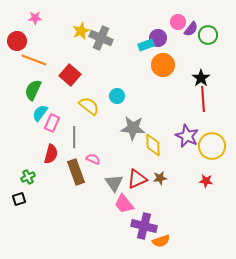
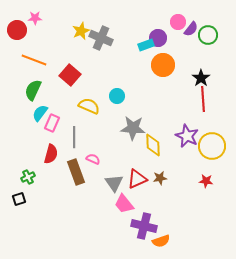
red circle: moved 11 px up
yellow semicircle: rotated 15 degrees counterclockwise
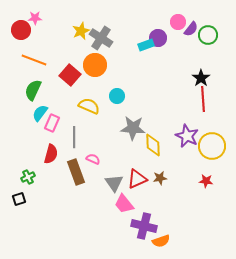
red circle: moved 4 px right
gray cross: rotated 10 degrees clockwise
orange circle: moved 68 px left
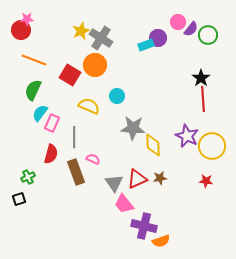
pink star: moved 8 px left, 1 px down
red square: rotated 10 degrees counterclockwise
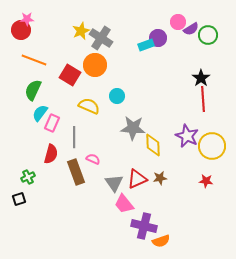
purple semicircle: rotated 21 degrees clockwise
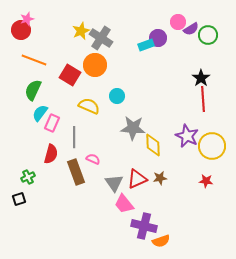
pink star: rotated 16 degrees counterclockwise
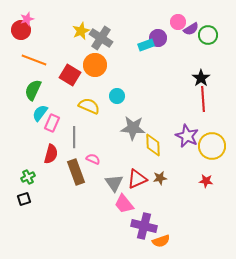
black square: moved 5 px right
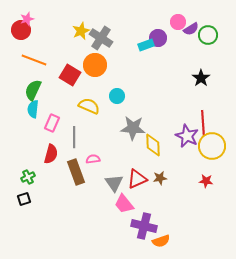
red line: moved 24 px down
cyan semicircle: moved 7 px left, 4 px up; rotated 30 degrees counterclockwise
pink semicircle: rotated 32 degrees counterclockwise
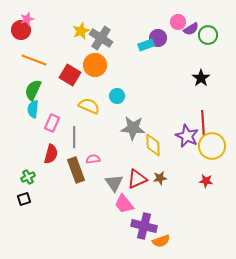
brown rectangle: moved 2 px up
